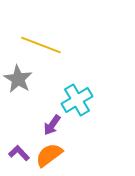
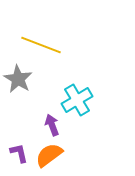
purple arrow: rotated 125 degrees clockwise
purple L-shape: rotated 30 degrees clockwise
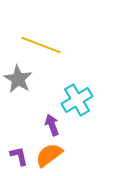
purple L-shape: moved 3 px down
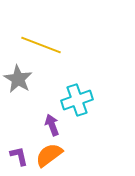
cyan cross: rotated 12 degrees clockwise
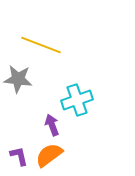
gray star: rotated 24 degrees counterclockwise
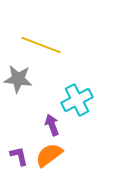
cyan cross: rotated 8 degrees counterclockwise
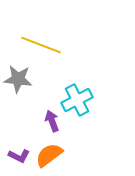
purple arrow: moved 4 px up
purple L-shape: rotated 130 degrees clockwise
